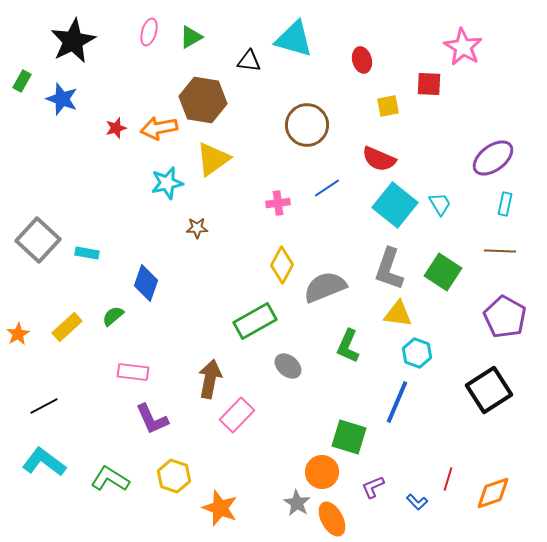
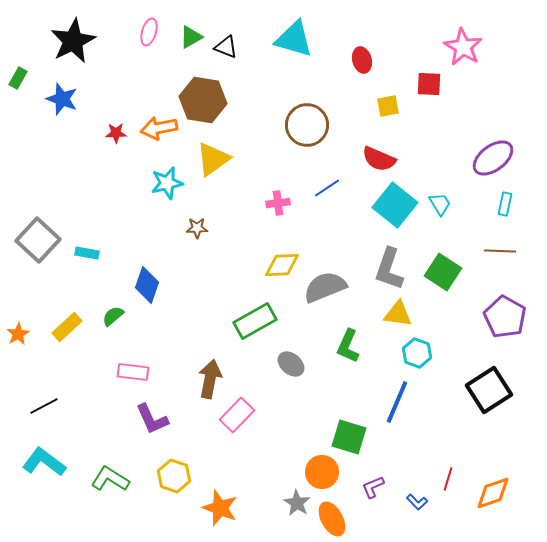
black triangle at (249, 61): moved 23 px left, 14 px up; rotated 15 degrees clockwise
green rectangle at (22, 81): moved 4 px left, 3 px up
red star at (116, 128): moved 5 px down; rotated 15 degrees clockwise
yellow diamond at (282, 265): rotated 60 degrees clockwise
blue diamond at (146, 283): moved 1 px right, 2 px down
gray ellipse at (288, 366): moved 3 px right, 2 px up
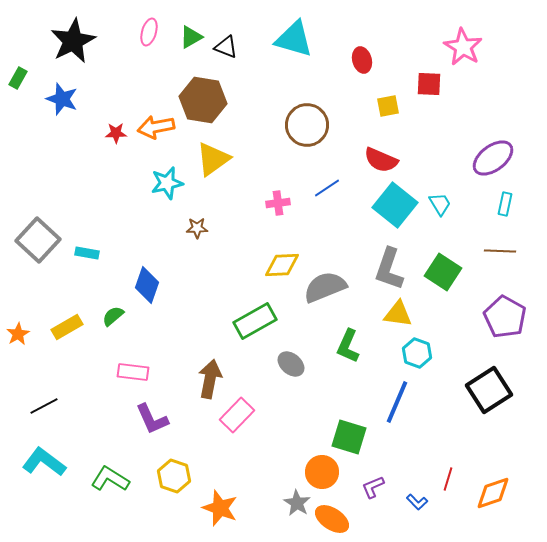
orange arrow at (159, 128): moved 3 px left, 1 px up
red semicircle at (379, 159): moved 2 px right, 1 px down
yellow rectangle at (67, 327): rotated 12 degrees clockwise
orange ellipse at (332, 519): rotated 28 degrees counterclockwise
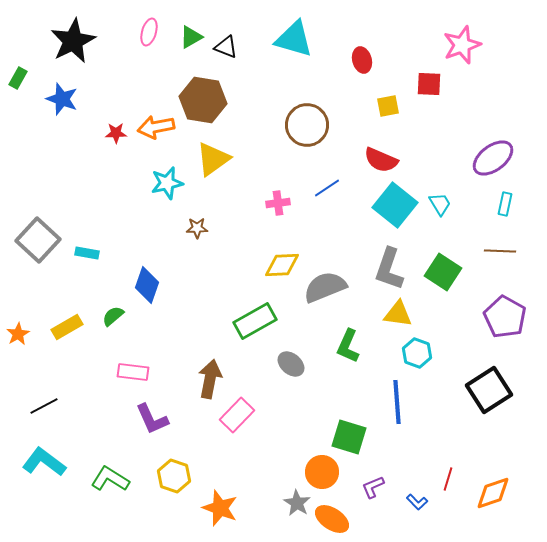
pink star at (463, 47): moved 1 px left, 2 px up; rotated 21 degrees clockwise
blue line at (397, 402): rotated 27 degrees counterclockwise
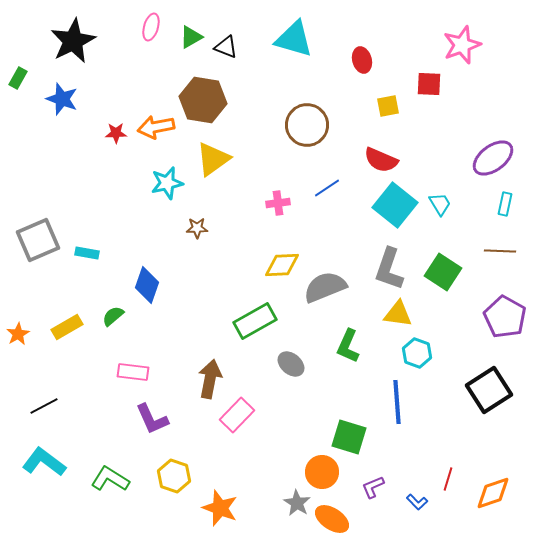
pink ellipse at (149, 32): moved 2 px right, 5 px up
gray square at (38, 240): rotated 24 degrees clockwise
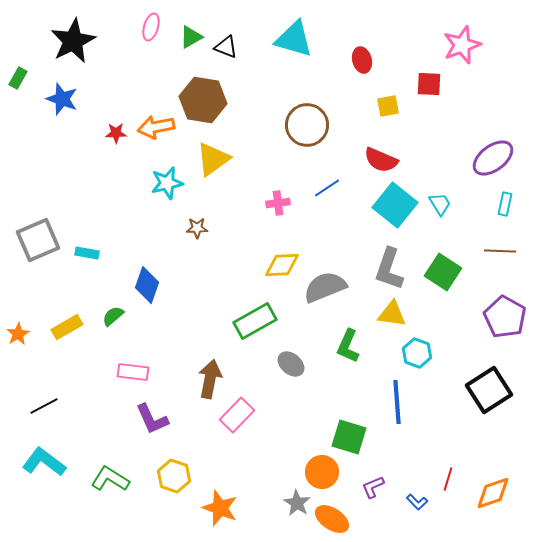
yellow triangle at (398, 314): moved 6 px left
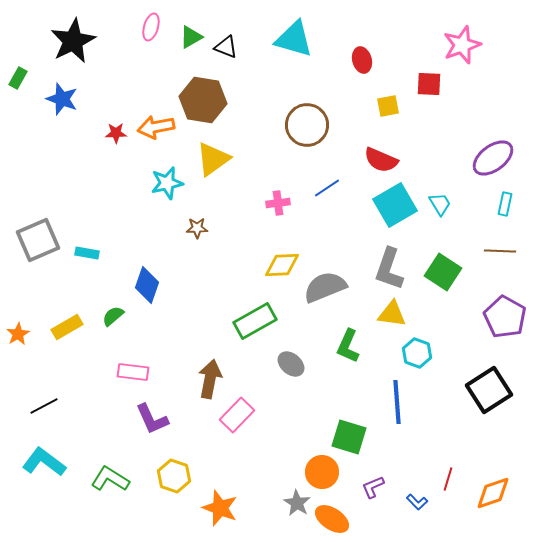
cyan square at (395, 205): rotated 21 degrees clockwise
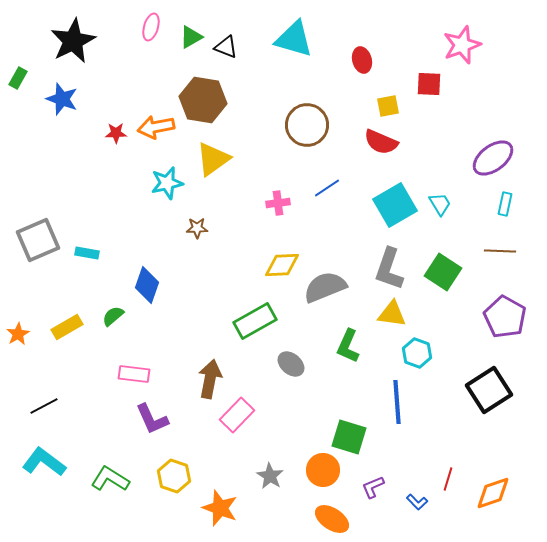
red semicircle at (381, 160): moved 18 px up
pink rectangle at (133, 372): moved 1 px right, 2 px down
orange circle at (322, 472): moved 1 px right, 2 px up
gray star at (297, 503): moved 27 px left, 27 px up
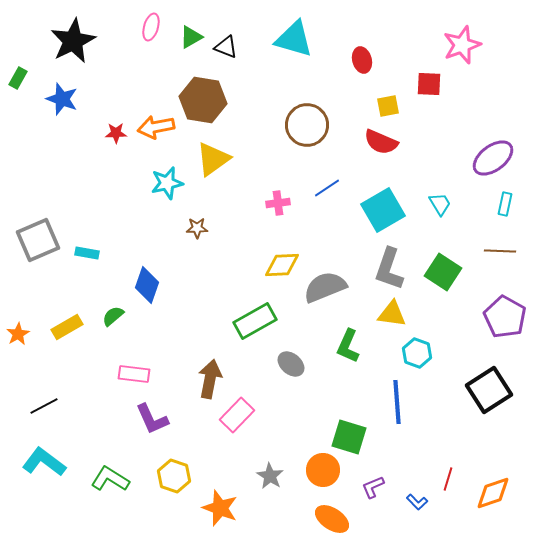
cyan square at (395, 205): moved 12 px left, 5 px down
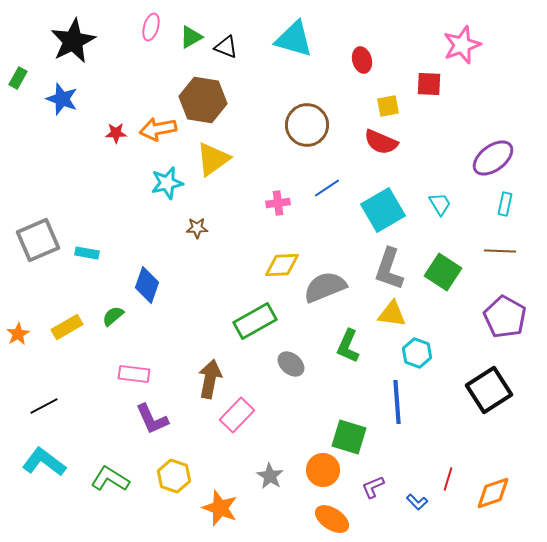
orange arrow at (156, 127): moved 2 px right, 2 px down
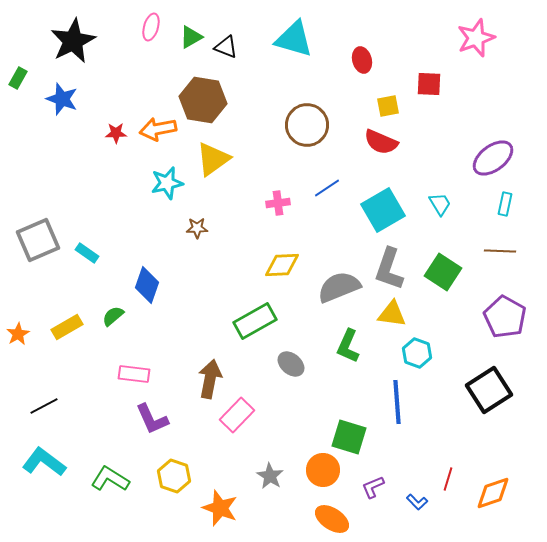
pink star at (462, 45): moved 14 px right, 7 px up
cyan rectangle at (87, 253): rotated 25 degrees clockwise
gray semicircle at (325, 287): moved 14 px right
